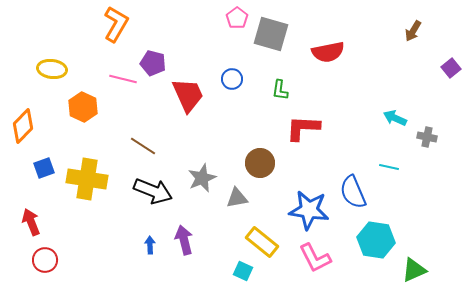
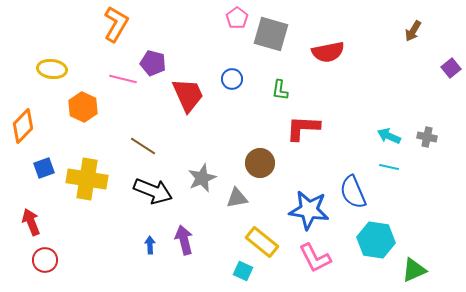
cyan arrow: moved 6 px left, 18 px down
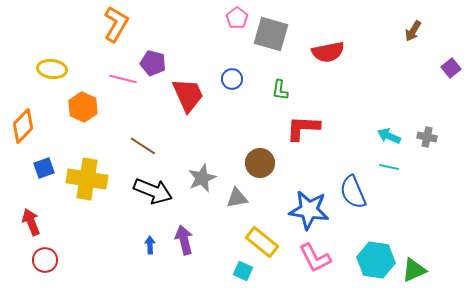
cyan hexagon: moved 20 px down
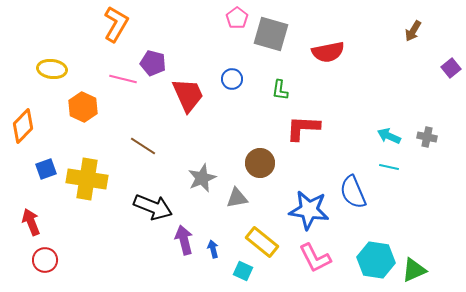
blue square: moved 2 px right, 1 px down
black arrow: moved 16 px down
blue arrow: moved 63 px right, 4 px down; rotated 12 degrees counterclockwise
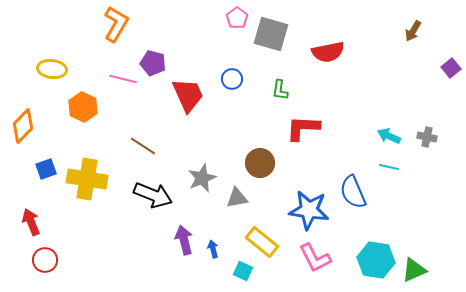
black arrow: moved 12 px up
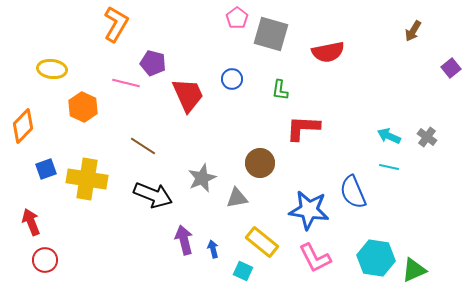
pink line: moved 3 px right, 4 px down
gray cross: rotated 24 degrees clockwise
cyan hexagon: moved 2 px up
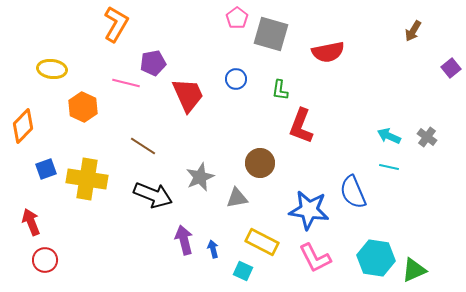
purple pentagon: rotated 25 degrees counterclockwise
blue circle: moved 4 px right
red L-shape: moved 2 px left, 2 px up; rotated 72 degrees counterclockwise
gray star: moved 2 px left, 1 px up
yellow rectangle: rotated 12 degrees counterclockwise
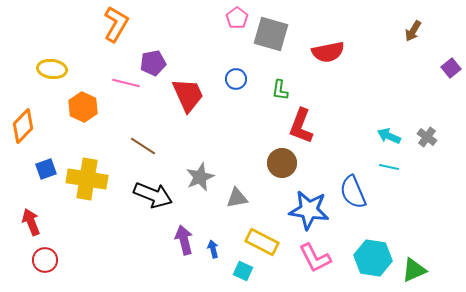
brown circle: moved 22 px right
cyan hexagon: moved 3 px left
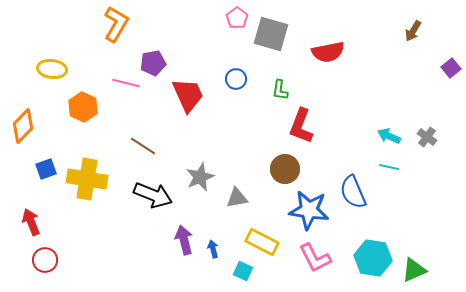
brown circle: moved 3 px right, 6 px down
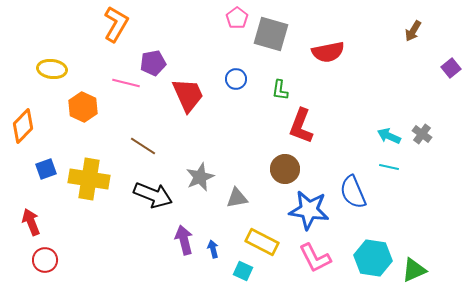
gray cross: moved 5 px left, 3 px up
yellow cross: moved 2 px right
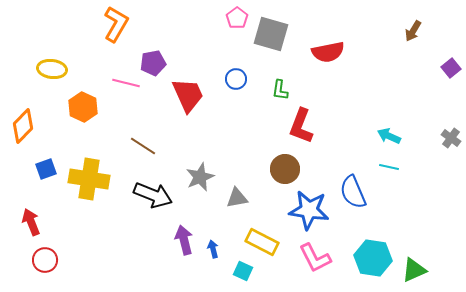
gray cross: moved 29 px right, 4 px down
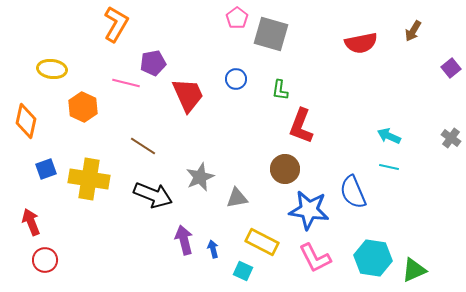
red semicircle: moved 33 px right, 9 px up
orange diamond: moved 3 px right, 5 px up; rotated 32 degrees counterclockwise
